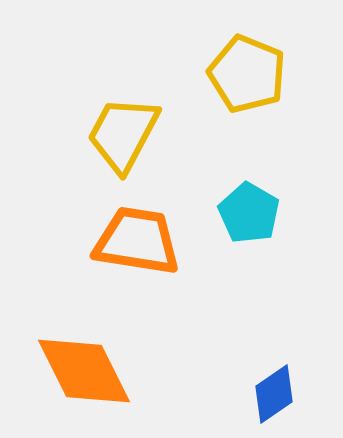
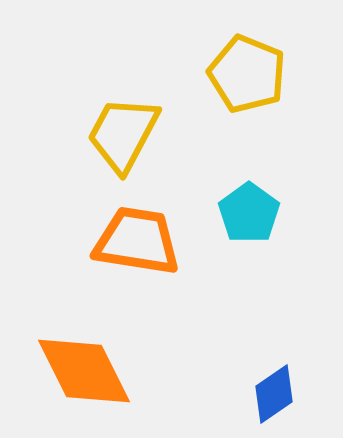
cyan pentagon: rotated 6 degrees clockwise
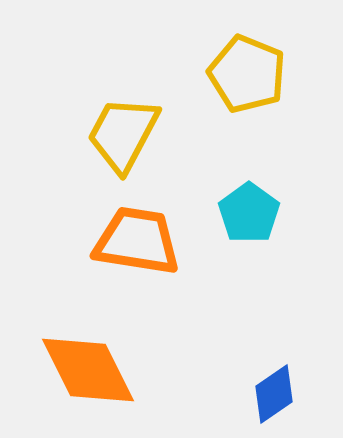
orange diamond: moved 4 px right, 1 px up
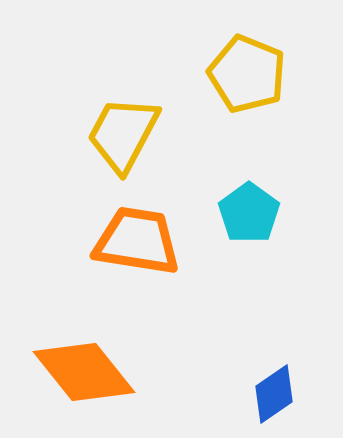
orange diamond: moved 4 px left, 2 px down; rotated 12 degrees counterclockwise
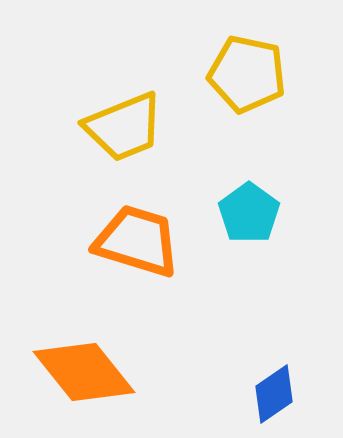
yellow pentagon: rotated 10 degrees counterclockwise
yellow trapezoid: moved 1 px right, 7 px up; rotated 140 degrees counterclockwise
orange trapezoid: rotated 8 degrees clockwise
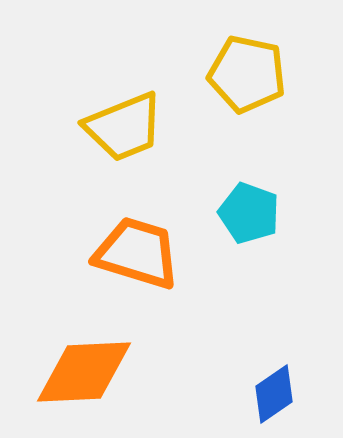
cyan pentagon: rotated 16 degrees counterclockwise
orange trapezoid: moved 12 px down
orange diamond: rotated 54 degrees counterclockwise
